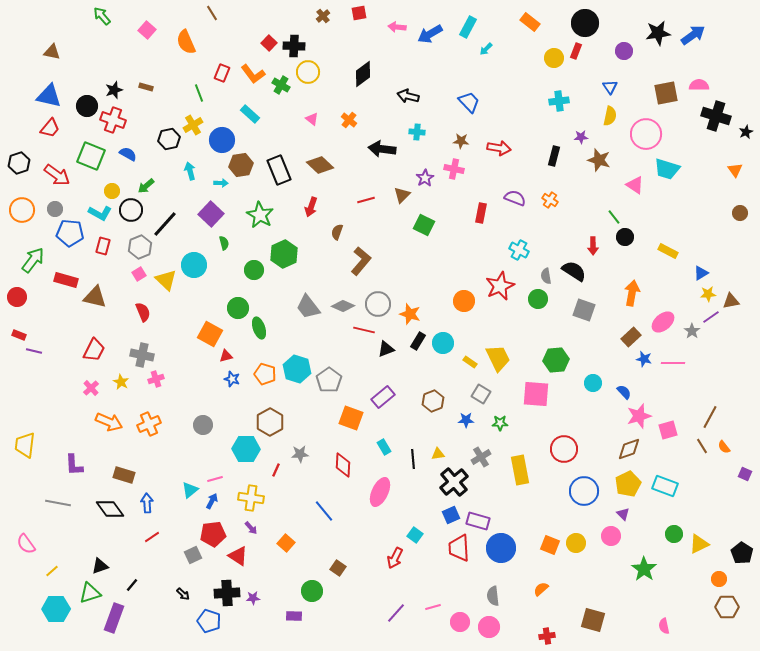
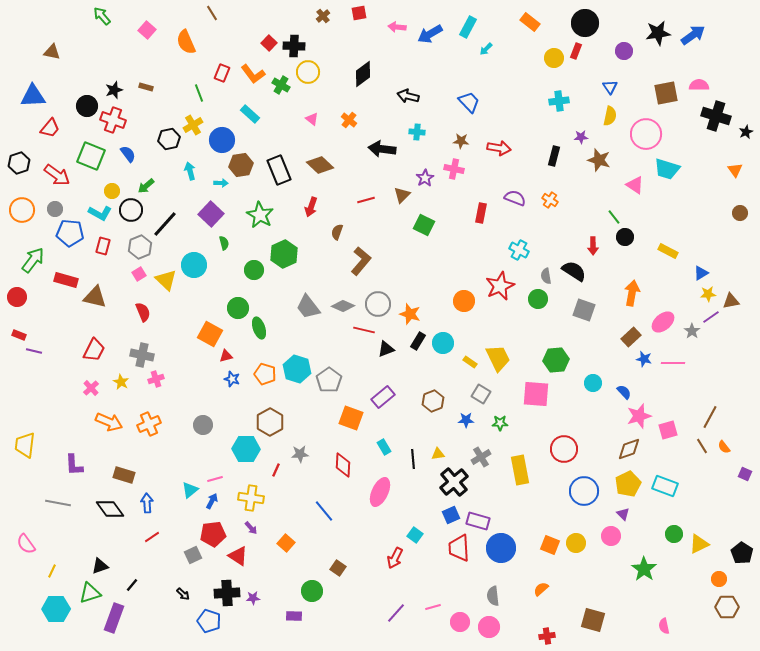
blue triangle at (49, 96): moved 16 px left; rotated 16 degrees counterclockwise
blue semicircle at (128, 154): rotated 24 degrees clockwise
yellow line at (52, 571): rotated 24 degrees counterclockwise
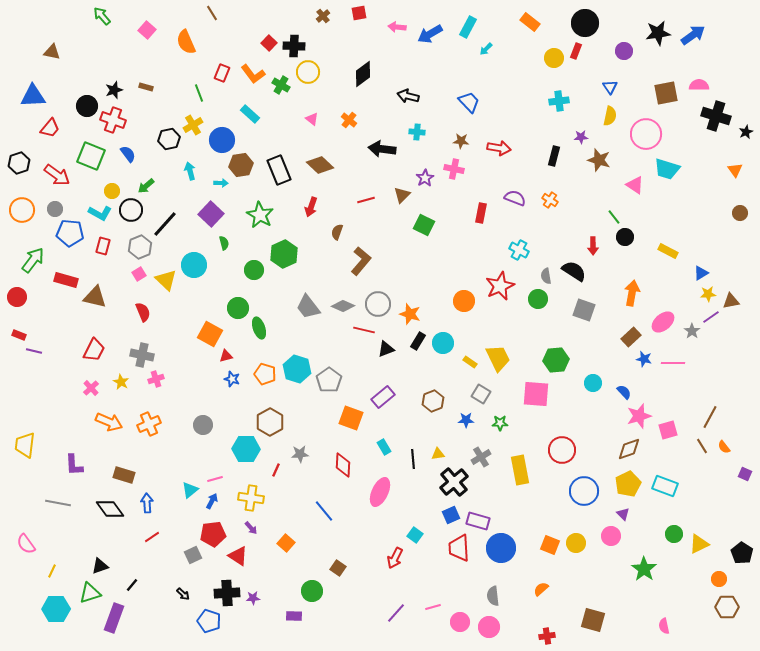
red circle at (564, 449): moved 2 px left, 1 px down
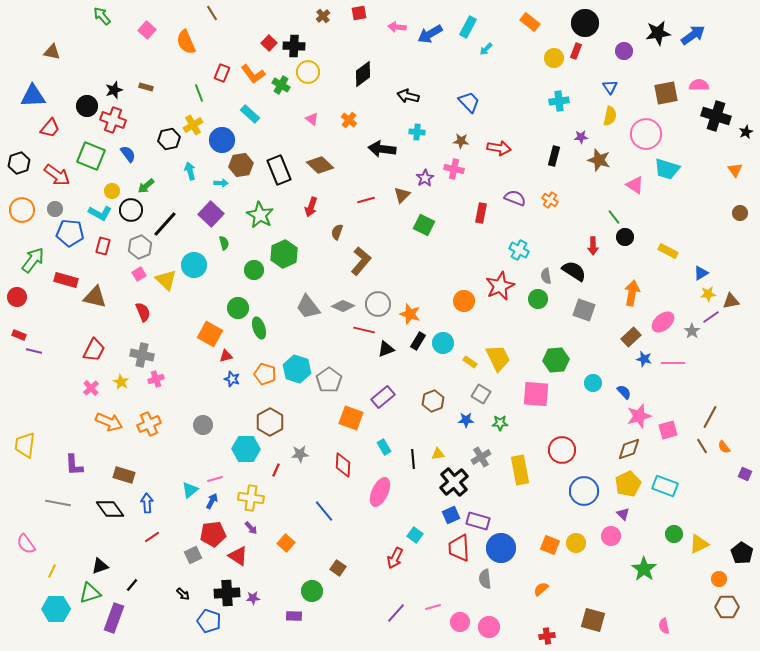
gray semicircle at (493, 596): moved 8 px left, 17 px up
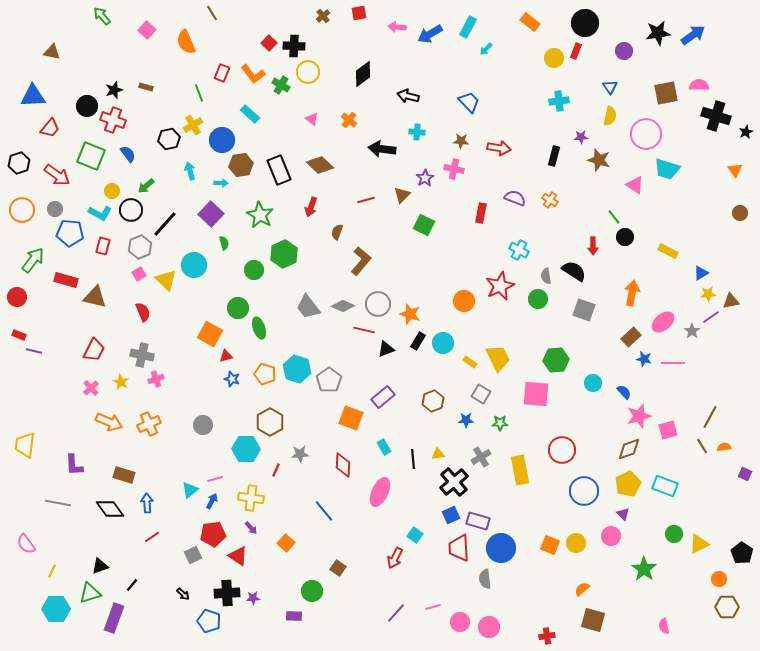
orange semicircle at (724, 447): rotated 120 degrees clockwise
orange semicircle at (541, 589): moved 41 px right
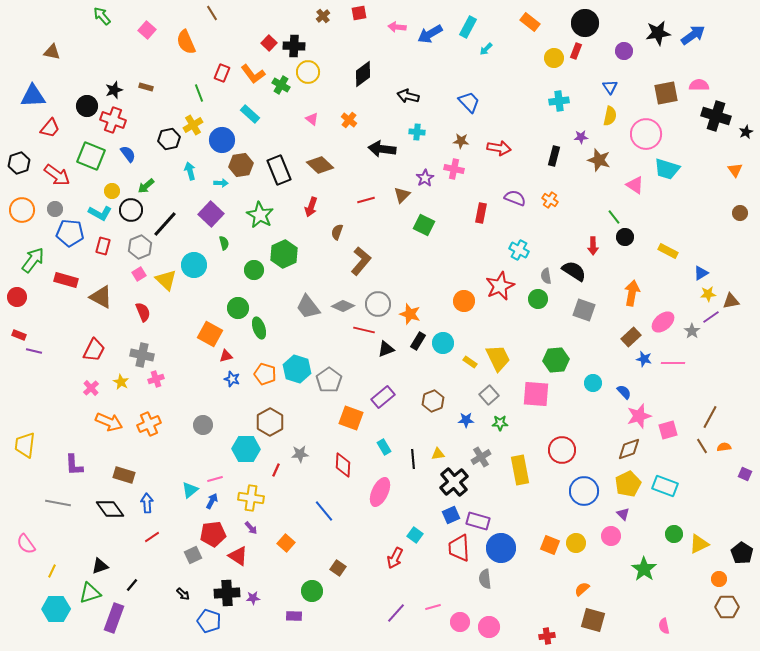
brown triangle at (95, 297): moved 6 px right; rotated 15 degrees clockwise
gray square at (481, 394): moved 8 px right, 1 px down; rotated 18 degrees clockwise
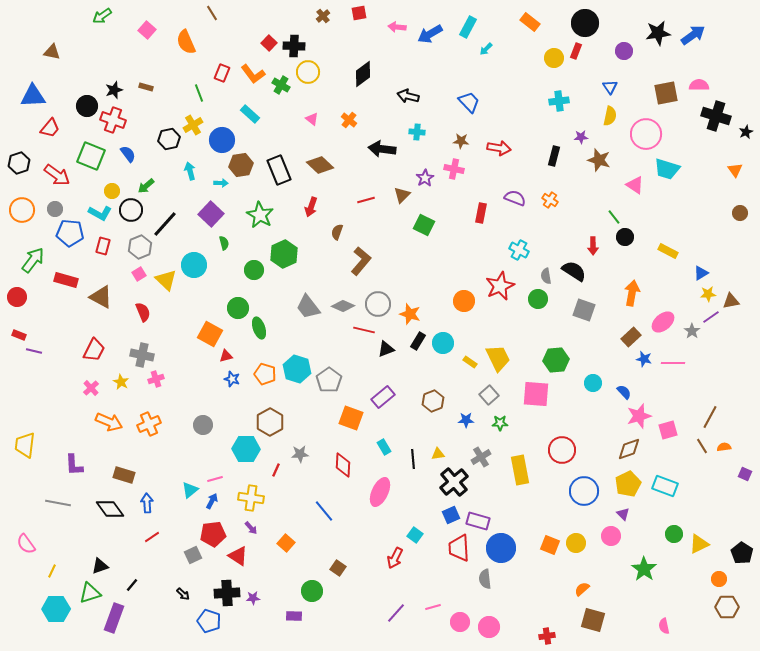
green arrow at (102, 16): rotated 84 degrees counterclockwise
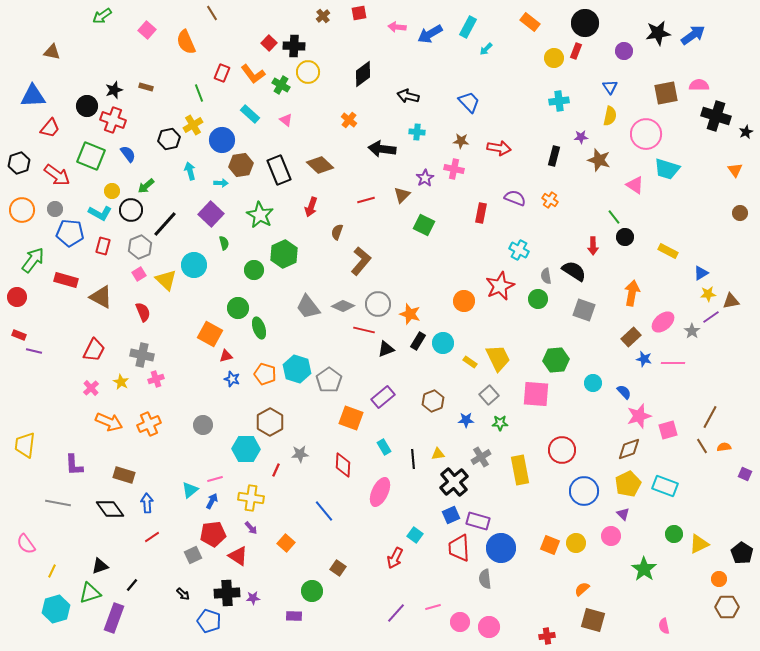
pink triangle at (312, 119): moved 26 px left, 1 px down
cyan hexagon at (56, 609): rotated 16 degrees counterclockwise
